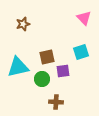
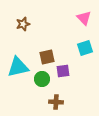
cyan square: moved 4 px right, 4 px up
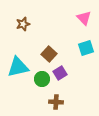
cyan square: moved 1 px right
brown square: moved 2 px right, 3 px up; rotated 35 degrees counterclockwise
purple square: moved 3 px left, 2 px down; rotated 24 degrees counterclockwise
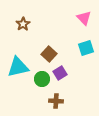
brown star: rotated 16 degrees counterclockwise
brown cross: moved 1 px up
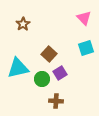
cyan triangle: moved 1 px down
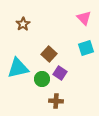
purple square: rotated 24 degrees counterclockwise
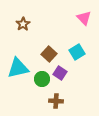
cyan square: moved 9 px left, 4 px down; rotated 14 degrees counterclockwise
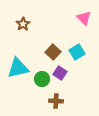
brown square: moved 4 px right, 2 px up
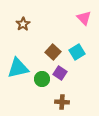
brown cross: moved 6 px right, 1 px down
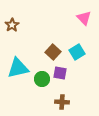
brown star: moved 11 px left, 1 px down
purple square: rotated 24 degrees counterclockwise
